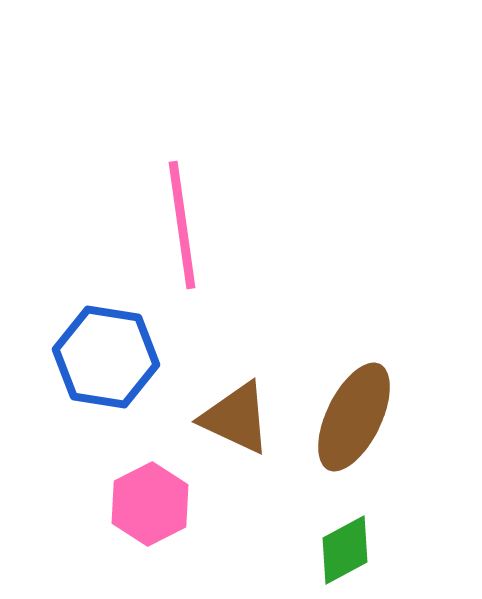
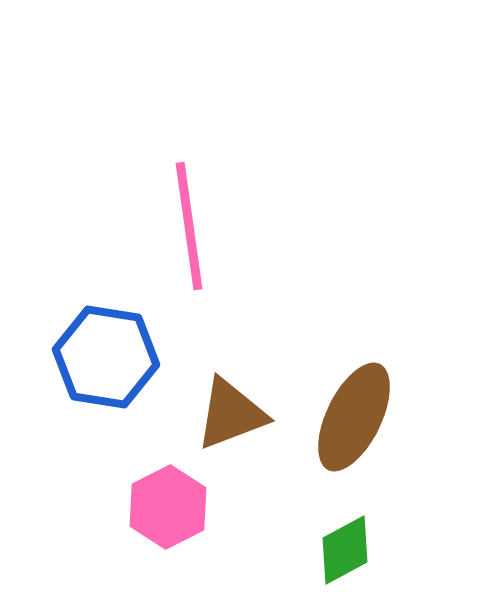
pink line: moved 7 px right, 1 px down
brown triangle: moved 5 px left, 4 px up; rotated 46 degrees counterclockwise
pink hexagon: moved 18 px right, 3 px down
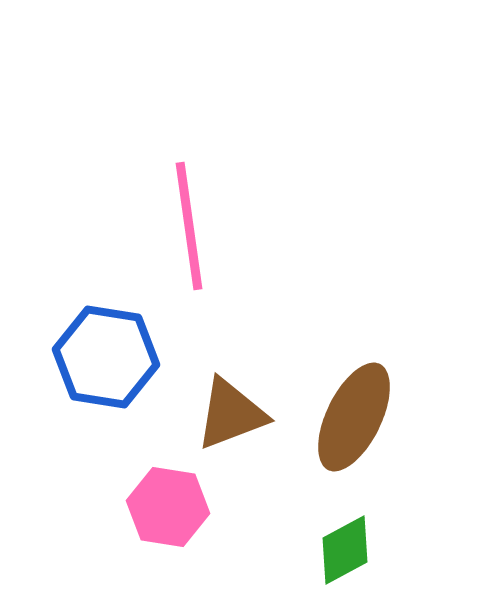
pink hexagon: rotated 24 degrees counterclockwise
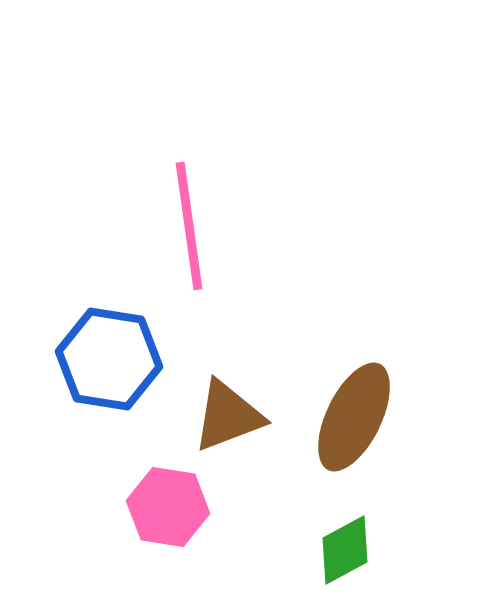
blue hexagon: moved 3 px right, 2 px down
brown triangle: moved 3 px left, 2 px down
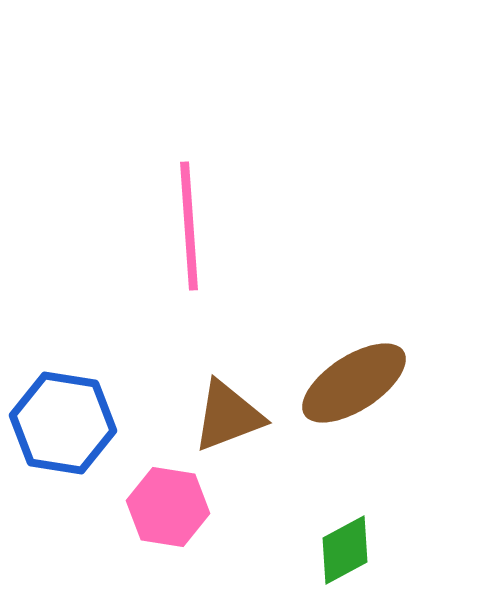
pink line: rotated 4 degrees clockwise
blue hexagon: moved 46 px left, 64 px down
brown ellipse: moved 34 px up; rotated 31 degrees clockwise
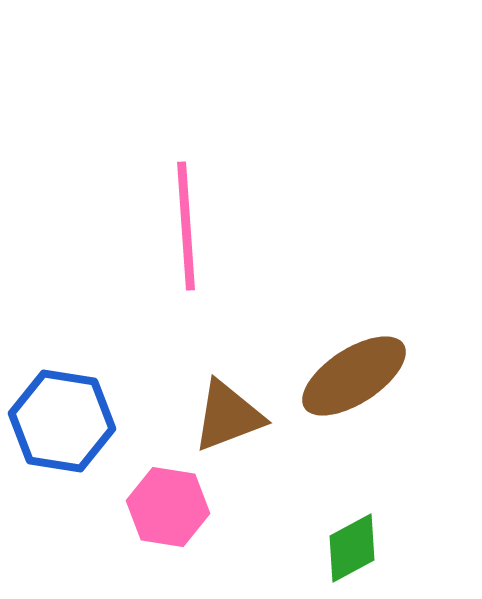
pink line: moved 3 px left
brown ellipse: moved 7 px up
blue hexagon: moved 1 px left, 2 px up
green diamond: moved 7 px right, 2 px up
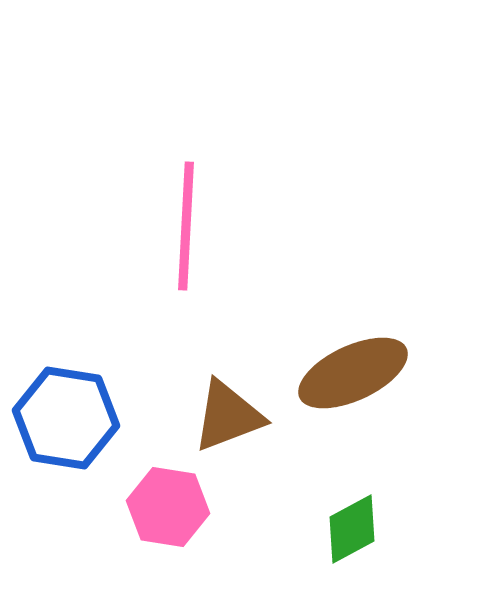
pink line: rotated 7 degrees clockwise
brown ellipse: moved 1 px left, 3 px up; rotated 8 degrees clockwise
blue hexagon: moved 4 px right, 3 px up
green diamond: moved 19 px up
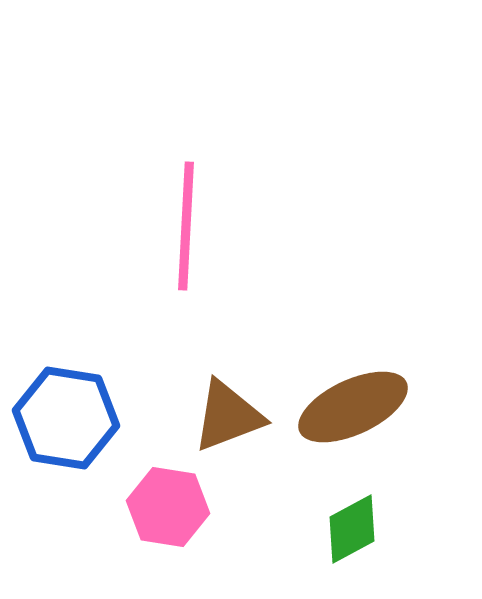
brown ellipse: moved 34 px down
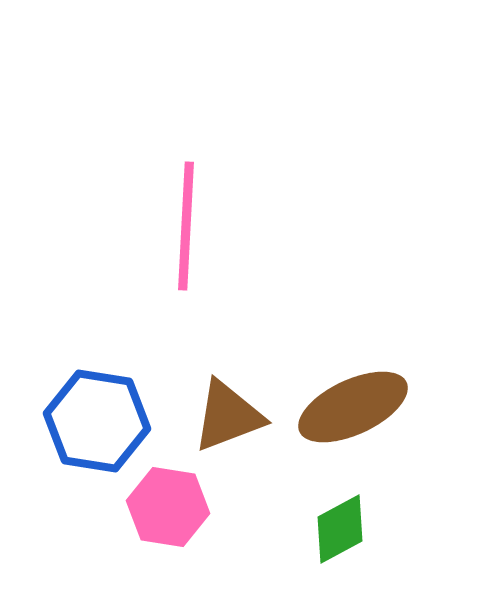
blue hexagon: moved 31 px right, 3 px down
green diamond: moved 12 px left
